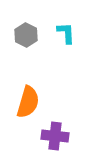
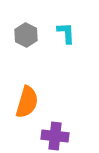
orange semicircle: moved 1 px left
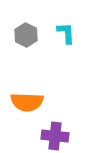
orange semicircle: rotated 76 degrees clockwise
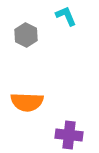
cyan L-shape: moved 17 px up; rotated 20 degrees counterclockwise
purple cross: moved 14 px right, 1 px up
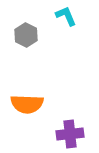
orange semicircle: moved 2 px down
purple cross: moved 1 px right, 1 px up; rotated 12 degrees counterclockwise
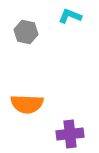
cyan L-shape: moved 4 px right; rotated 45 degrees counterclockwise
gray hexagon: moved 3 px up; rotated 15 degrees counterclockwise
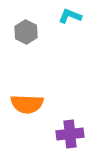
gray hexagon: rotated 15 degrees clockwise
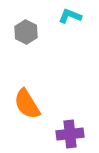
orange semicircle: rotated 56 degrees clockwise
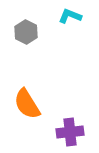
purple cross: moved 2 px up
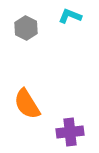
gray hexagon: moved 4 px up
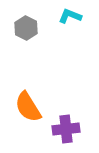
orange semicircle: moved 1 px right, 3 px down
purple cross: moved 4 px left, 3 px up
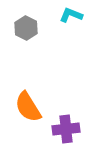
cyan L-shape: moved 1 px right, 1 px up
